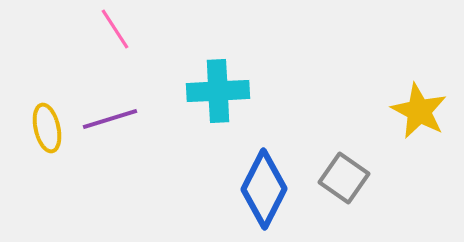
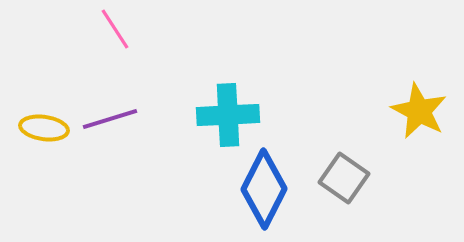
cyan cross: moved 10 px right, 24 px down
yellow ellipse: moved 3 px left; rotated 69 degrees counterclockwise
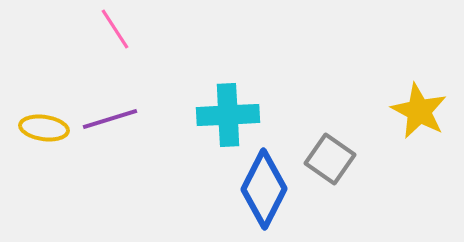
gray square: moved 14 px left, 19 px up
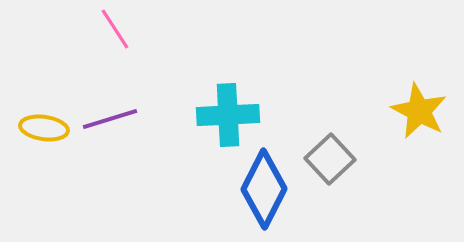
gray square: rotated 12 degrees clockwise
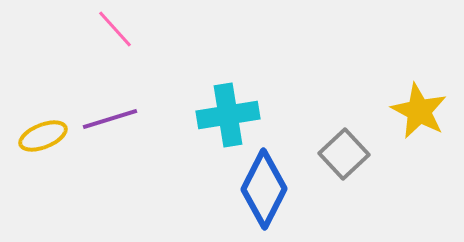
pink line: rotated 9 degrees counterclockwise
cyan cross: rotated 6 degrees counterclockwise
yellow ellipse: moved 1 px left, 8 px down; rotated 30 degrees counterclockwise
gray square: moved 14 px right, 5 px up
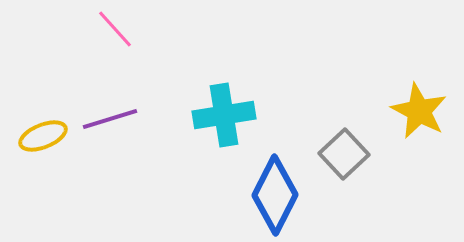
cyan cross: moved 4 px left
blue diamond: moved 11 px right, 6 px down
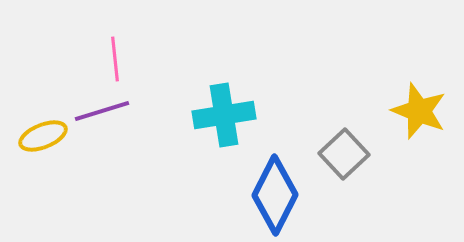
pink line: moved 30 px down; rotated 36 degrees clockwise
yellow star: rotated 6 degrees counterclockwise
purple line: moved 8 px left, 8 px up
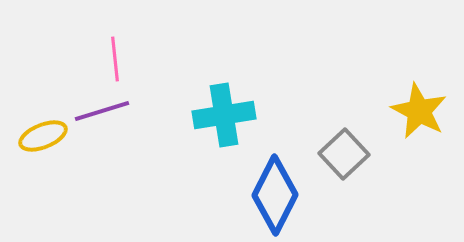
yellow star: rotated 6 degrees clockwise
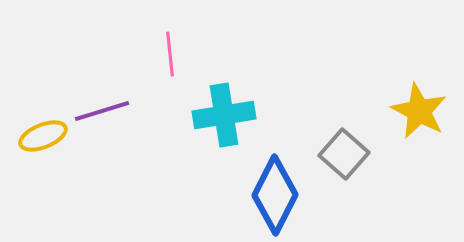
pink line: moved 55 px right, 5 px up
gray square: rotated 6 degrees counterclockwise
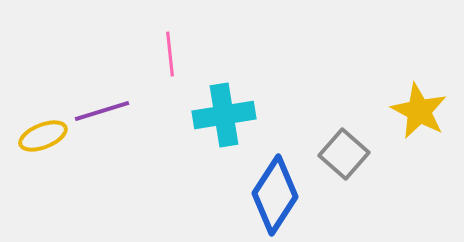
blue diamond: rotated 6 degrees clockwise
